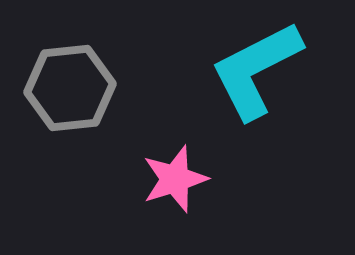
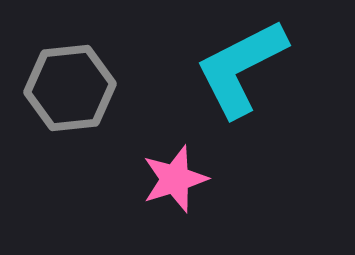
cyan L-shape: moved 15 px left, 2 px up
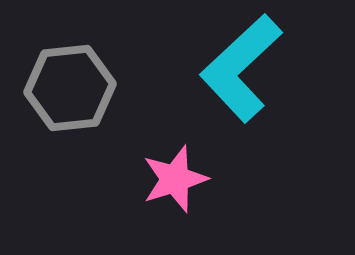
cyan L-shape: rotated 16 degrees counterclockwise
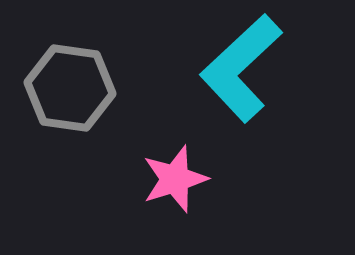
gray hexagon: rotated 14 degrees clockwise
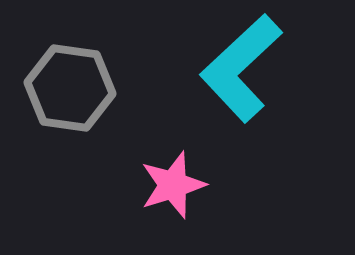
pink star: moved 2 px left, 6 px down
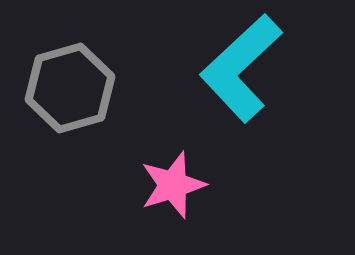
gray hexagon: rotated 24 degrees counterclockwise
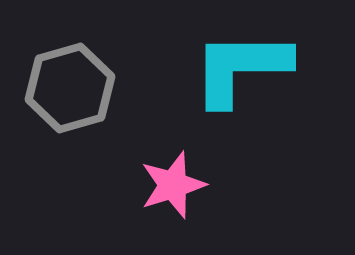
cyan L-shape: rotated 43 degrees clockwise
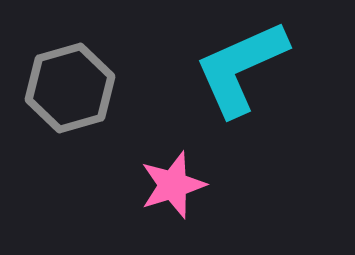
cyan L-shape: rotated 24 degrees counterclockwise
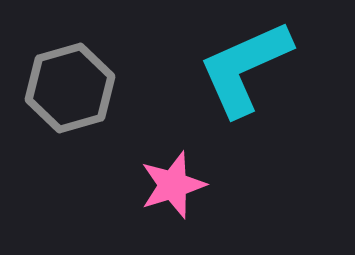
cyan L-shape: moved 4 px right
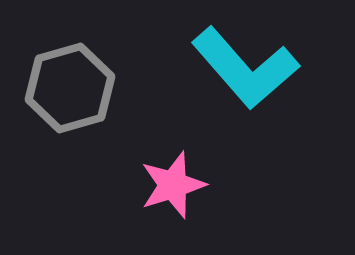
cyan L-shape: rotated 107 degrees counterclockwise
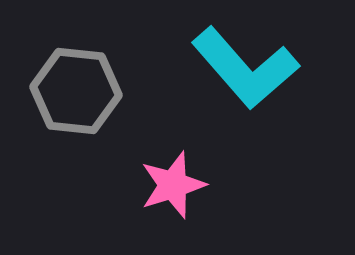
gray hexagon: moved 6 px right, 3 px down; rotated 22 degrees clockwise
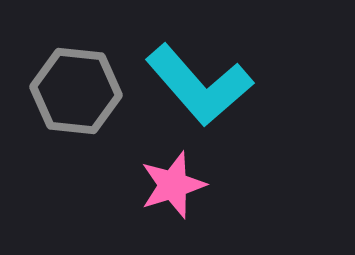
cyan L-shape: moved 46 px left, 17 px down
